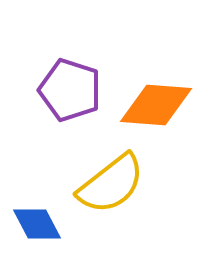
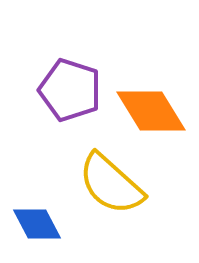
orange diamond: moved 5 px left, 6 px down; rotated 54 degrees clockwise
yellow semicircle: rotated 80 degrees clockwise
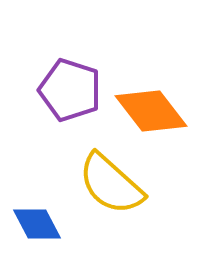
orange diamond: rotated 6 degrees counterclockwise
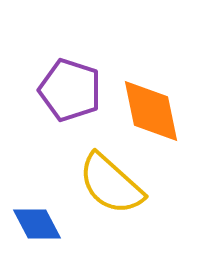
orange diamond: rotated 26 degrees clockwise
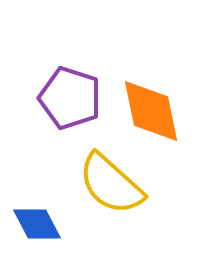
purple pentagon: moved 8 px down
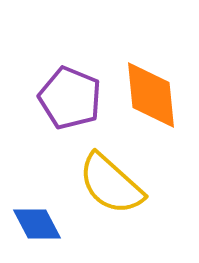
purple pentagon: rotated 4 degrees clockwise
orange diamond: moved 16 px up; rotated 6 degrees clockwise
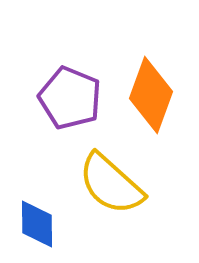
orange diamond: rotated 26 degrees clockwise
blue diamond: rotated 27 degrees clockwise
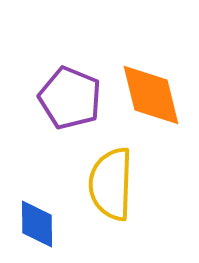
orange diamond: rotated 34 degrees counterclockwise
yellow semicircle: rotated 50 degrees clockwise
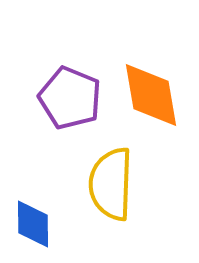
orange diamond: rotated 4 degrees clockwise
blue diamond: moved 4 px left
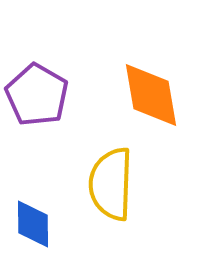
purple pentagon: moved 33 px left, 3 px up; rotated 8 degrees clockwise
